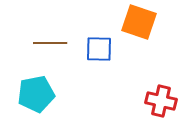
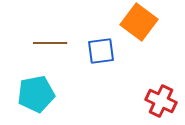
orange square: rotated 18 degrees clockwise
blue square: moved 2 px right, 2 px down; rotated 8 degrees counterclockwise
red cross: rotated 12 degrees clockwise
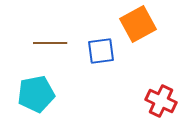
orange square: moved 1 px left, 2 px down; rotated 24 degrees clockwise
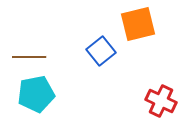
orange square: rotated 15 degrees clockwise
brown line: moved 21 px left, 14 px down
blue square: rotated 32 degrees counterclockwise
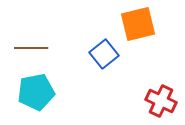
blue square: moved 3 px right, 3 px down
brown line: moved 2 px right, 9 px up
cyan pentagon: moved 2 px up
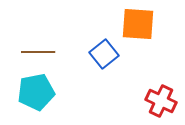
orange square: rotated 18 degrees clockwise
brown line: moved 7 px right, 4 px down
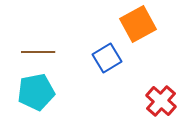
orange square: rotated 33 degrees counterclockwise
blue square: moved 3 px right, 4 px down; rotated 8 degrees clockwise
red cross: rotated 16 degrees clockwise
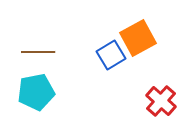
orange square: moved 14 px down
blue square: moved 4 px right, 3 px up
